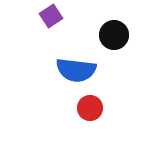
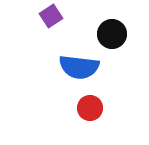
black circle: moved 2 px left, 1 px up
blue semicircle: moved 3 px right, 3 px up
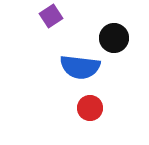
black circle: moved 2 px right, 4 px down
blue semicircle: moved 1 px right
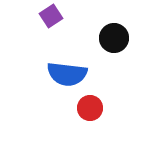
blue semicircle: moved 13 px left, 7 px down
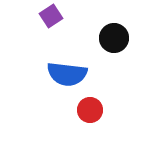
red circle: moved 2 px down
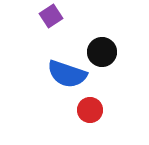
black circle: moved 12 px left, 14 px down
blue semicircle: rotated 12 degrees clockwise
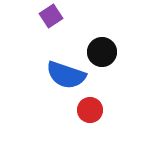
blue semicircle: moved 1 px left, 1 px down
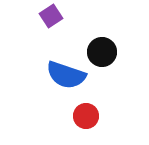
red circle: moved 4 px left, 6 px down
